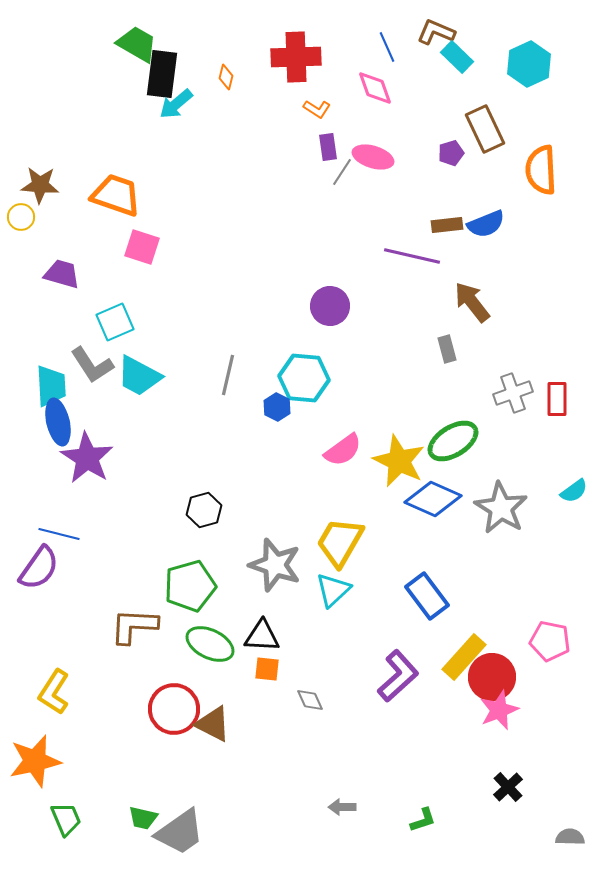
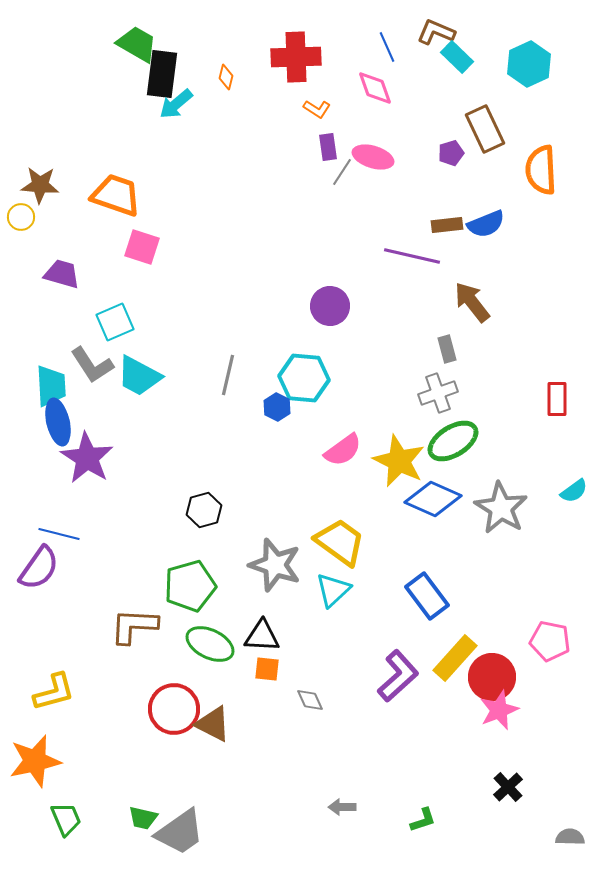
gray cross at (513, 393): moved 75 px left
yellow trapezoid at (340, 542): rotated 96 degrees clockwise
yellow rectangle at (464, 657): moved 9 px left, 1 px down
yellow L-shape at (54, 692): rotated 138 degrees counterclockwise
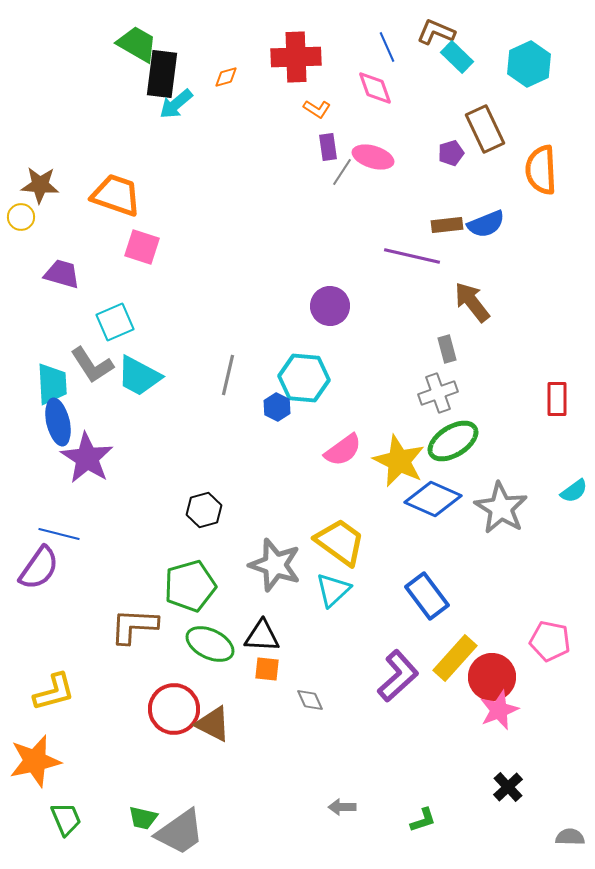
orange diamond at (226, 77): rotated 60 degrees clockwise
cyan trapezoid at (51, 386): moved 1 px right, 2 px up
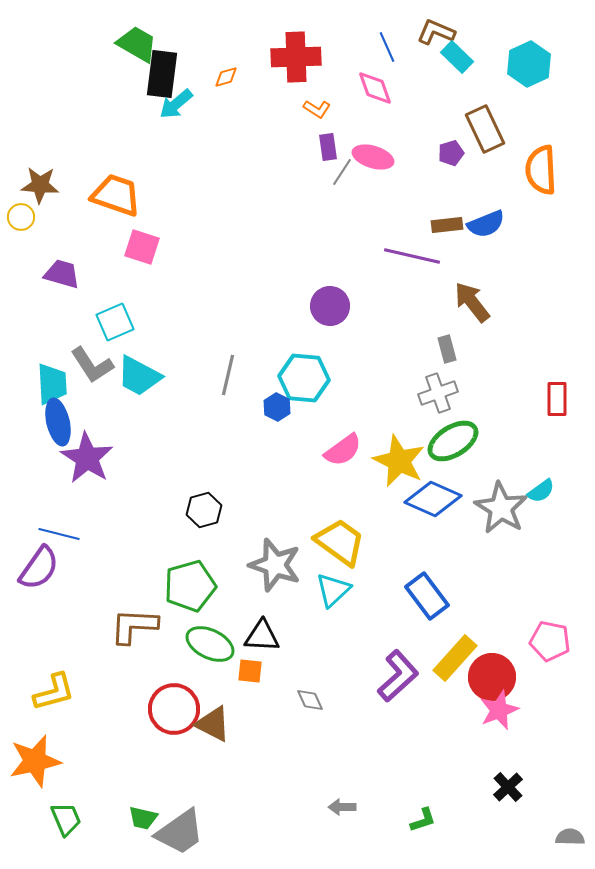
cyan semicircle at (574, 491): moved 33 px left
orange square at (267, 669): moved 17 px left, 2 px down
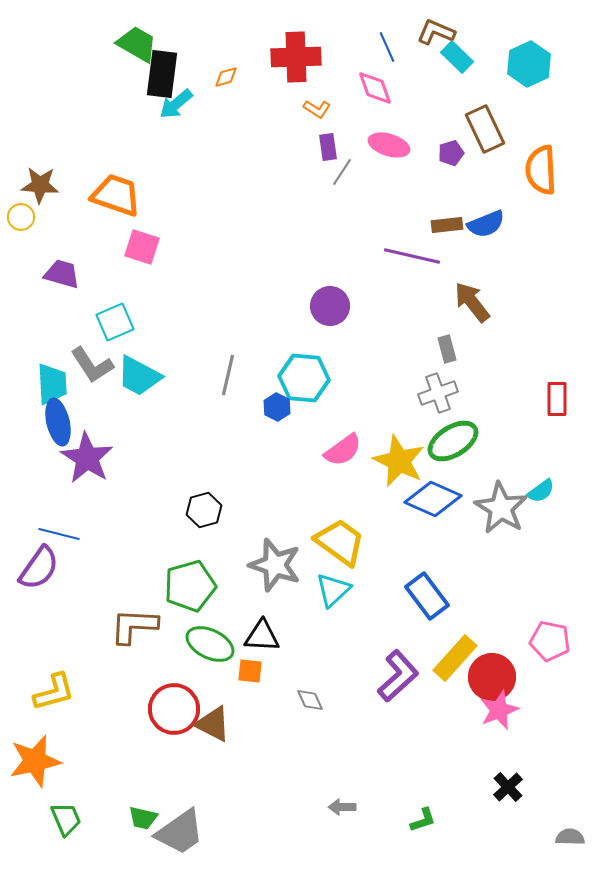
pink ellipse at (373, 157): moved 16 px right, 12 px up
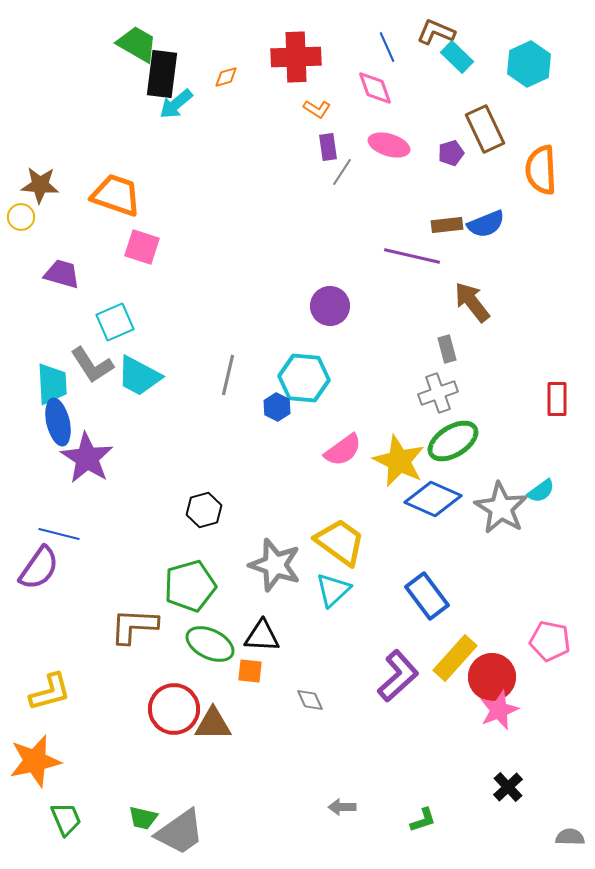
yellow L-shape at (54, 692): moved 4 px left
brown triangle at (213, 724): rotated 27 degrees counterclockwise
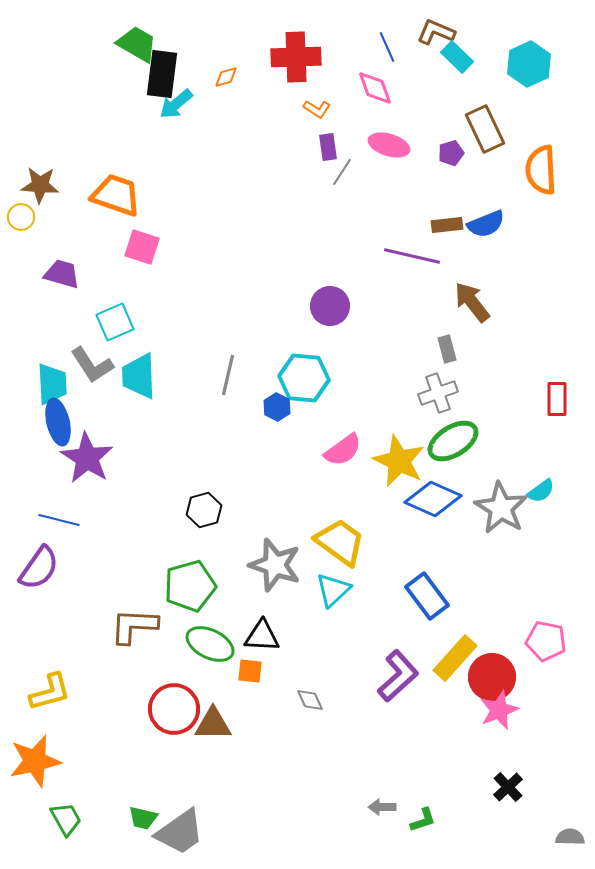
cyan trapezoid at (139, 376): rotated 60 degrees clockwise
blue line at (59, 534): moved 14 px up
pink pentagon at (550, 641): moved 4 px left
gray arrow at (342, 807): moved 40 px right
green trapezoid at (66, 819): rotated 6 degrees counterclockwise
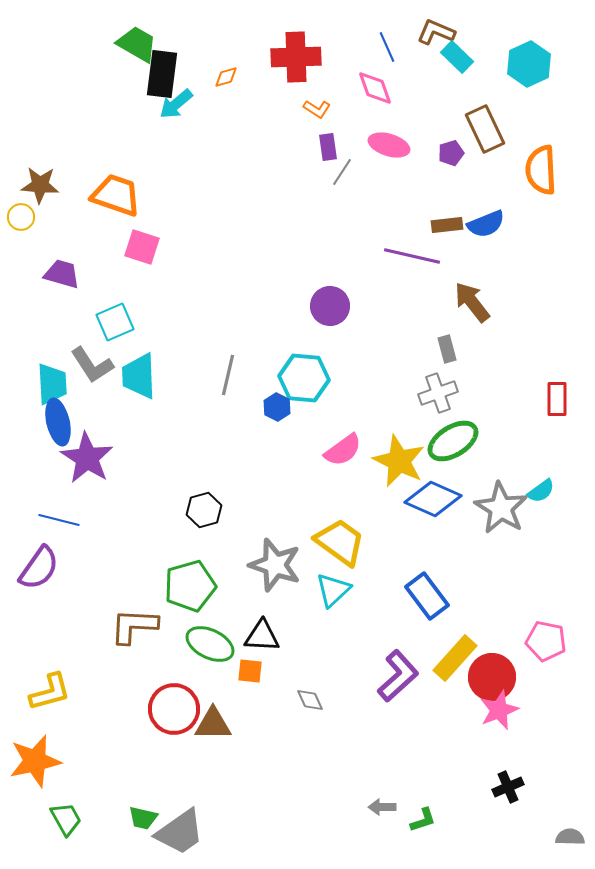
black cross at (508, 787): rotated 20 degrees clockwise
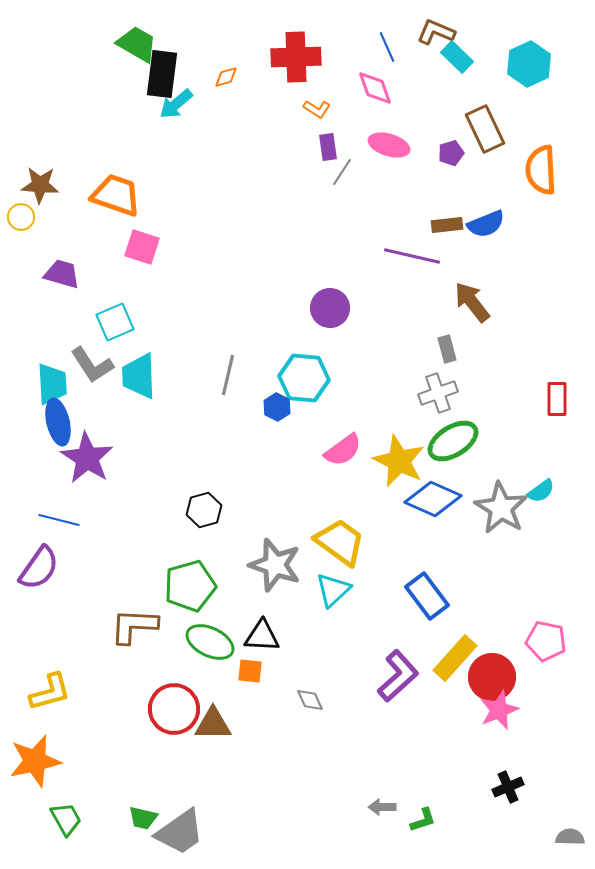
purple circle at (330, 306): moved 2 px down
green ellipse at (210, 644): moved 2 px up
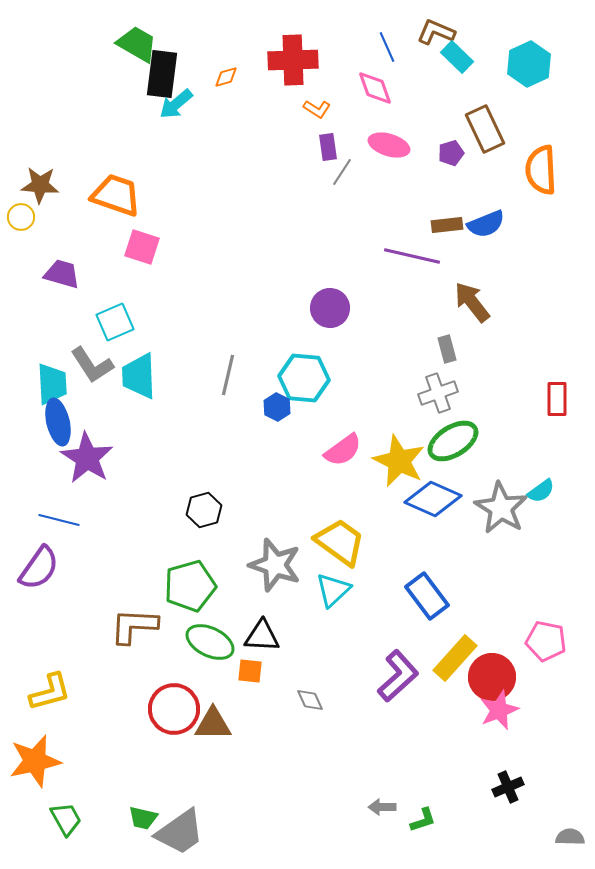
red cross at (296, 57): moved 3 px left, 3 px down
